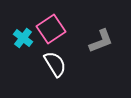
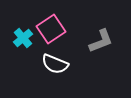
cyan cross: rotated 12 degrees clockwise
white semicircle: rotated 144 degrees clockwise
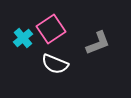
gray L-shape: moved 3 px left, 2 px down
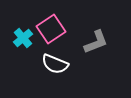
gray L-shape: moved 2 px left, 1 px up
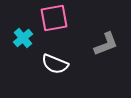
pink square: moved 3 px right, 11 px up; rotated 24 degrees clockwise
gray L-shape: moved 10 px right, 2 px down
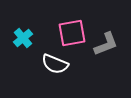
pink square: moved 18 px right, 15 px down
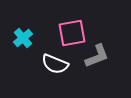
gray L-shape: moved 9 px left, 12 px down
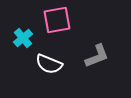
pink square: moved 15 px left, 13 px up
white semicircle: moved 6 px left
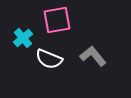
gray L-shape: moved 4 px left; rotated 108 degrees counterclockwise
white semicircle: moved 5 px up
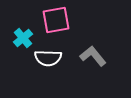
pink square: moved 1 px left
white semicircle: moved 1 px left, 1 px up; rotated 20 degrees counterclockwise
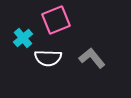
pink square: rotated 12 degrees counterclockwise
gray L-shape: moved 1 px left, 2 px down
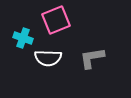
cyan cross: rotated 30 degrees counterclockwise
gray L-shape: rotated 60 degrees counterclockwise
